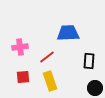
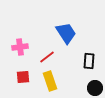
blue trapezoid: moved 2 px left; rotated 60 degrees clockwise
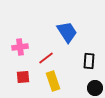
blue trapezoid: moved 1 px right, 1 px up
red line: moved 1 px left, 1 px down
yellow rectangle: moved 3 px right
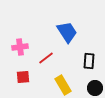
yellow rectangle: moved 10 px right, 4 px down; rotated 12 degrees counterclockwise
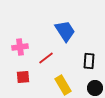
blue trapezoid: moved 2 px left, 1 px up
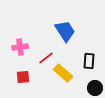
yellow rectangle: moved 12 px up; rotated 18 degrees counterclockwise
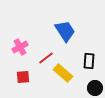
pink cross: rotated 21 degrees counterclockwise
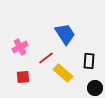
blue trapezoid: moved 3 px down
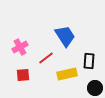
blue trapezoid: moved 2 px down
yellow rectangle: moved 4 px right, 1 px down; rotated 54 degrees counterclockwise
red square: moved 2 px up
